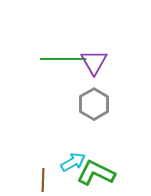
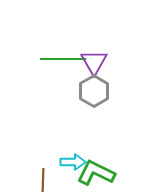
gray hexagon: moved 13 px up
cyan arrow: rotated 30 degrees clockwise
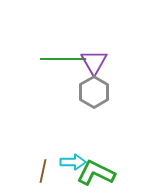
gray hexagon: moved 1 px down
brown line: moved 9 px up; rotated 10 degrees clockwise
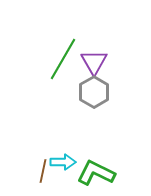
green line: rotated 60 degrees counterclockwise
cyan arrow: moved 10 px left
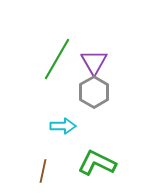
green line: moved 6 px left
cyan arrow: moved 36 px up
green L-shape: moved 1 px right, 10 px up
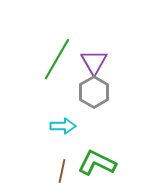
brown line: moved 19 px right
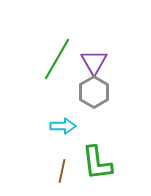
green L-shape: rotated 123 degrees counterclockwise
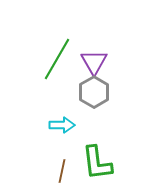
cyan arrow: moved 1 px left, 1 px up
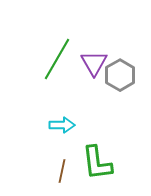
purple triangle: moved 1 px down
gray hexagon: moved 26 px right, 17 px up
